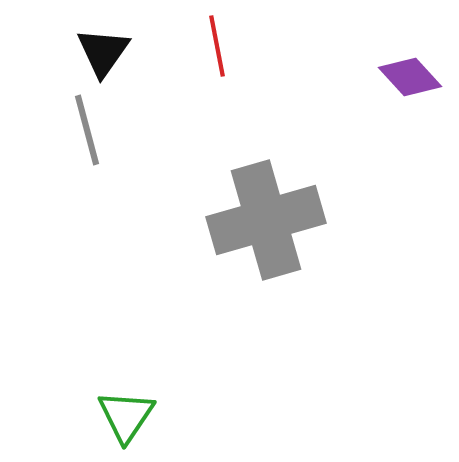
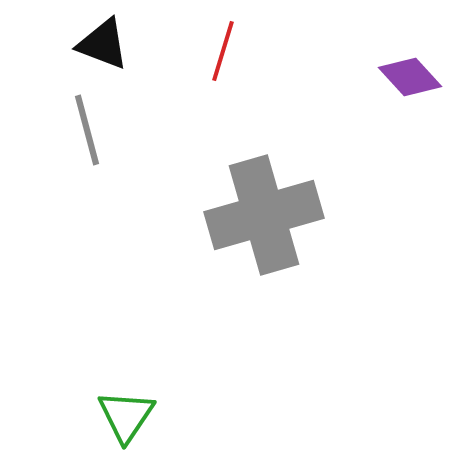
red line: moved 6 px right, 5 px down; rotated 28 degrees clockwise
black triangle: moved 8 px up; rotated 44 degrees counterclockwise
gray cross: moved 2 px left, 5 px up
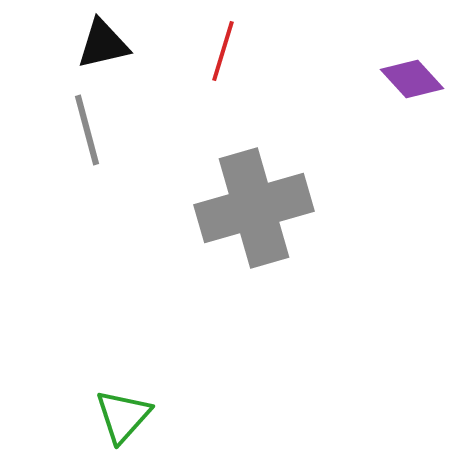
black triangle: rotated 34 degrees counterclockwise
purple diamond: moved 2 px right, 2 px down
gray cross: moved 10 px left, 7 px up
green triangle: moved 3 px left; rotated 8 degrees clockwise
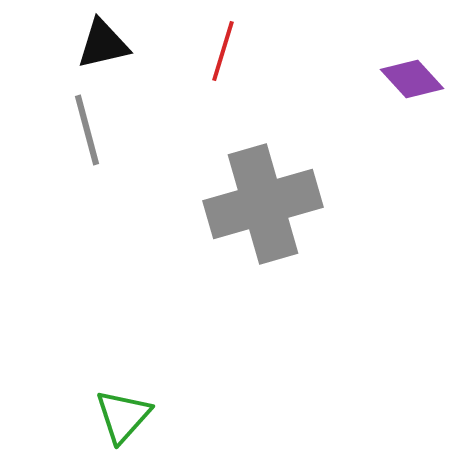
gray cross: moved 9 px right, 4 px up
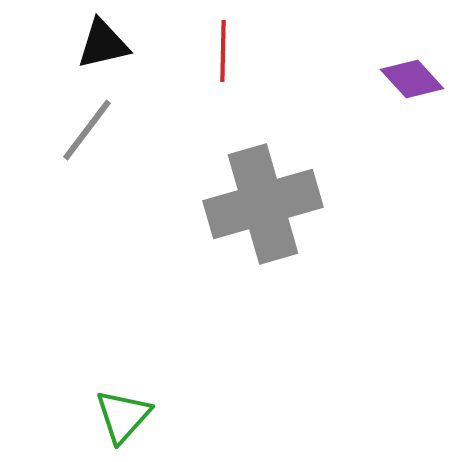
red line: rotated 16 degrees counterclockwise
gray line: rotated 52 degrees clockwise
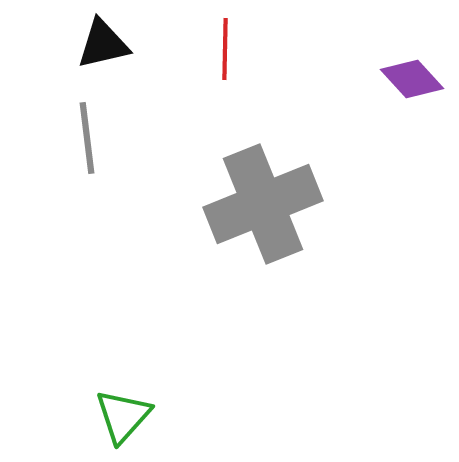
red line: moved 2 px right, 2 px up
gray line: moved 8 px down; rotated 44 degrees counterclockwise
gray cross: rotated 6 degrees counterclockwise
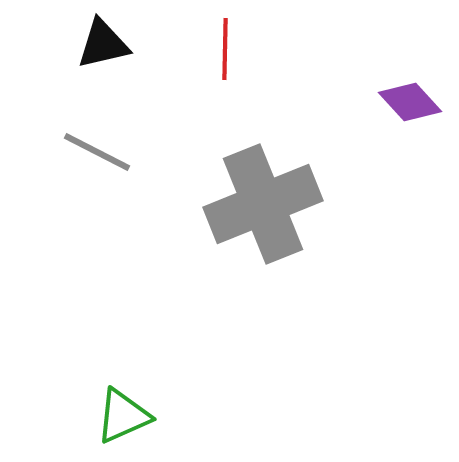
purple diamond: moved 2 px left, 23 px down
gray line: moved 10 px right, 14 px down; rotated 56 degrees counterclockwise
green triangle: rotated 24 degrees clockwise
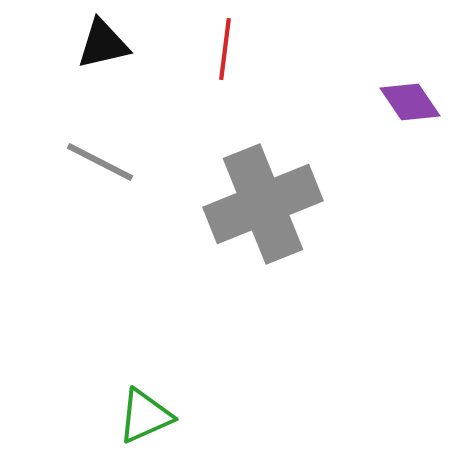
red line: rotated 6 degrees clockwise
purple diamond: rotated 8 degrees clockwise
gray line: moved 3 px right, 10 px down
green triangle: moved 22 px right
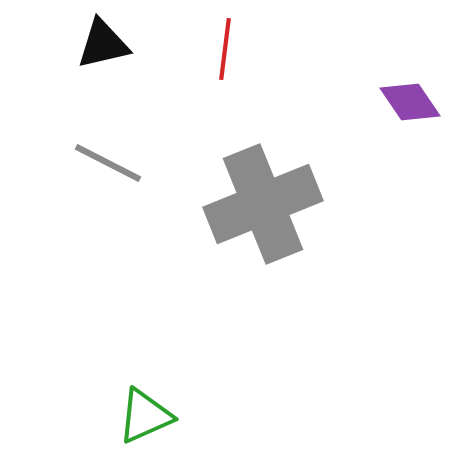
gray line: moved 8 px right, 1 px down
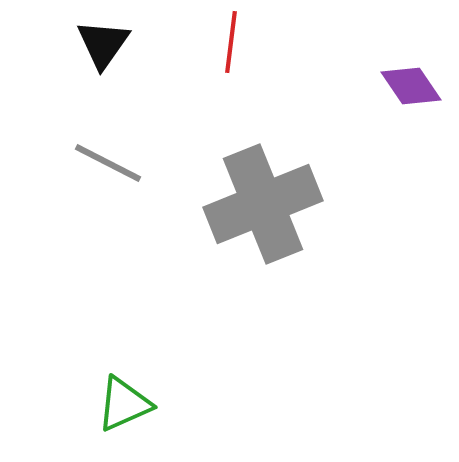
black triangle: rotated 42 degrees counterclockwise
red line: moved 6 px right, 7 px up
purple diamond: moved 1 px right, 16 px up
green triangle: moved 21 px left, 12 px up
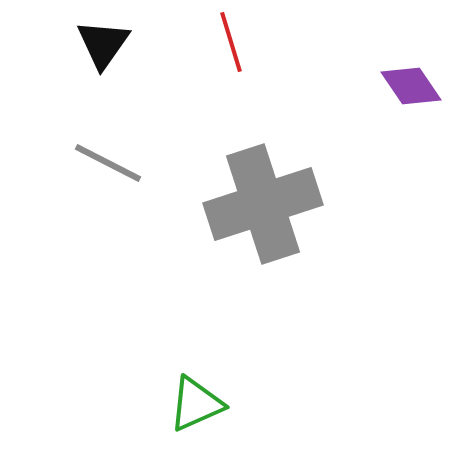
red line: rotated 24 degrees counterclockwise
gray cross: rotated 4 degrees clockwise
green triangle: moved 72 px right
